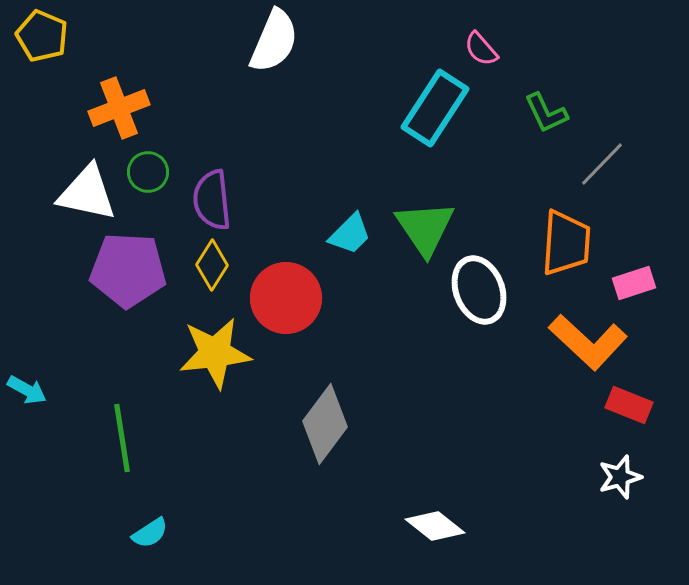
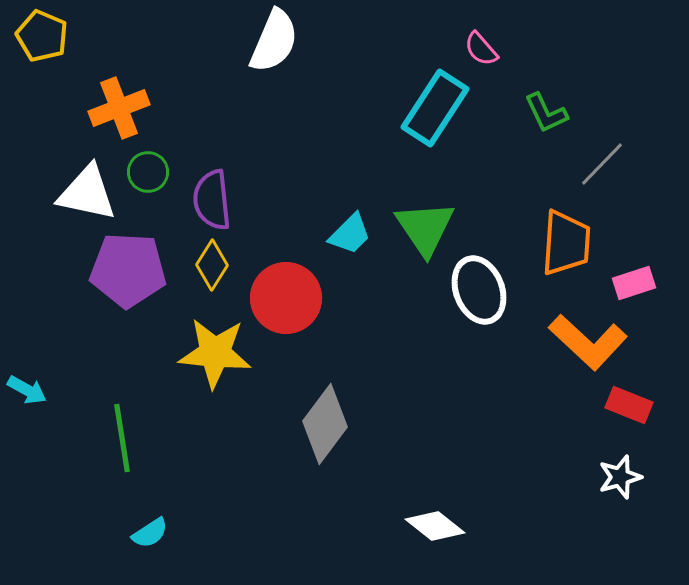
yellow star: rotated 12 degrees clockwise
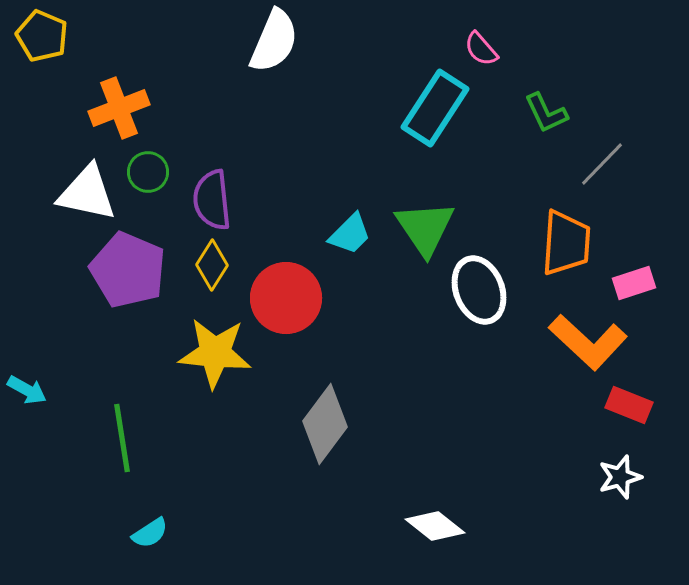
purple pentagon: rotated 20 degrees clockwise
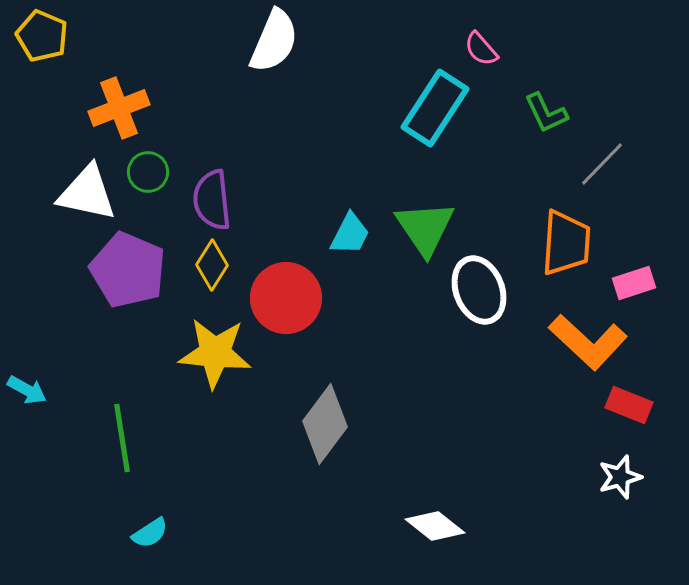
cyan trapezoid: rotated 18 degrees counterclockwise
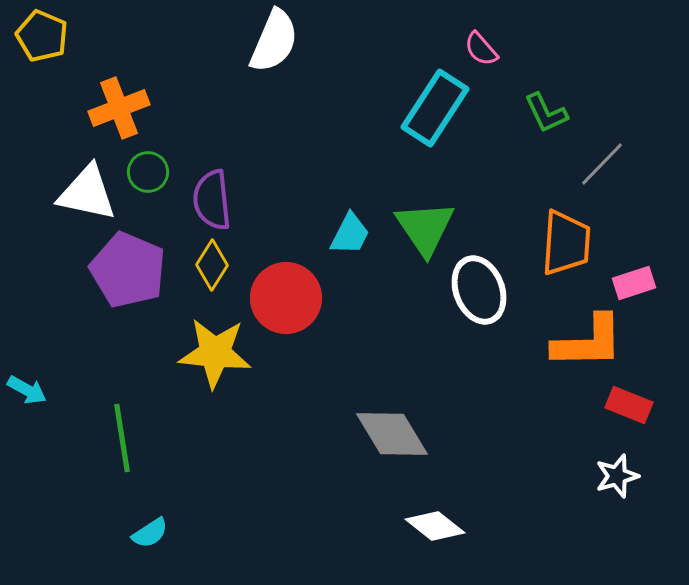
orange L-shape: rotated 44 degrees counterclockwise
gray diamond: moved 67 px right, 10 px down; rotated 68 degrees counterclockwise
white star: moved 3 px left, 1 px up
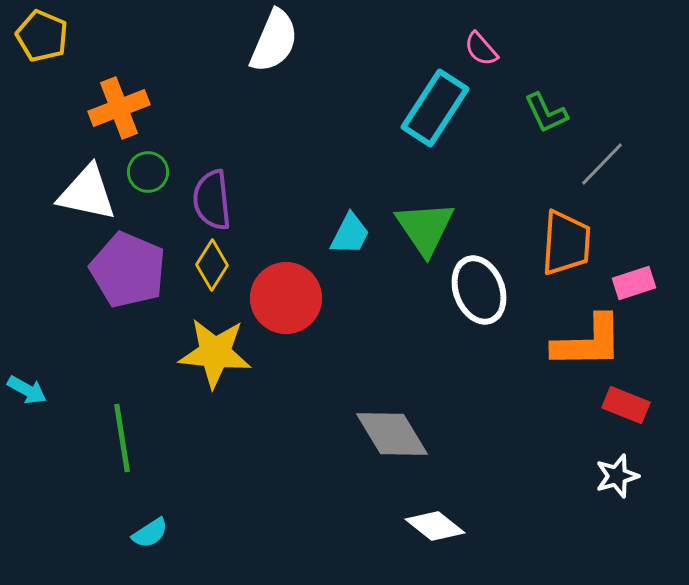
red rectangle: moved 3 px left
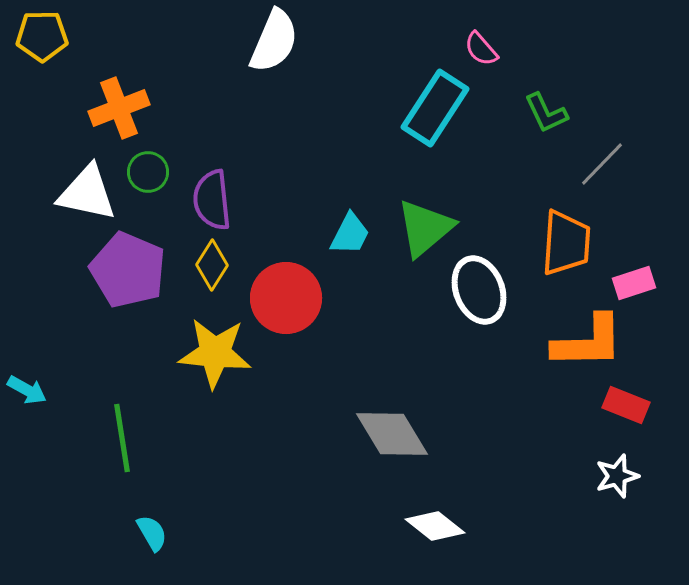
yellow pentagon: rotated 24 degrees counterclockwise
green triangle: rotated 24 degrees clockwise
cyan semicircle: moved 2 px right; rotated 87 degrees counterclockwise
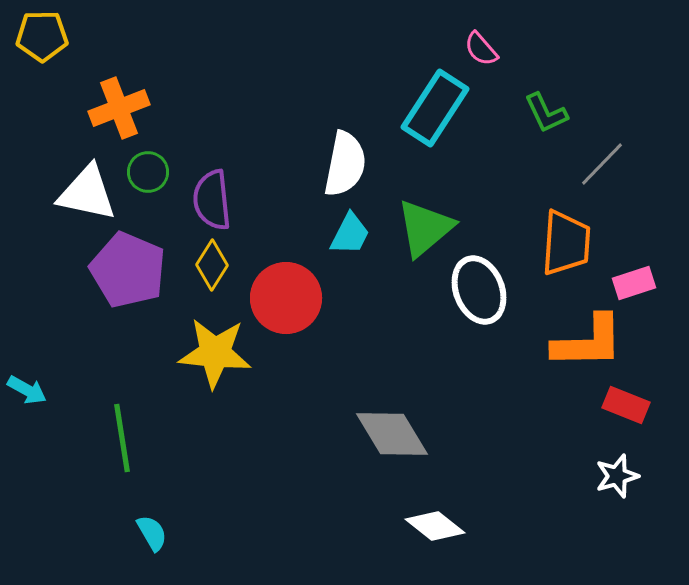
white semicircle: moved 71 px right, 123 px down; rotated 12 degrees counterclockwise
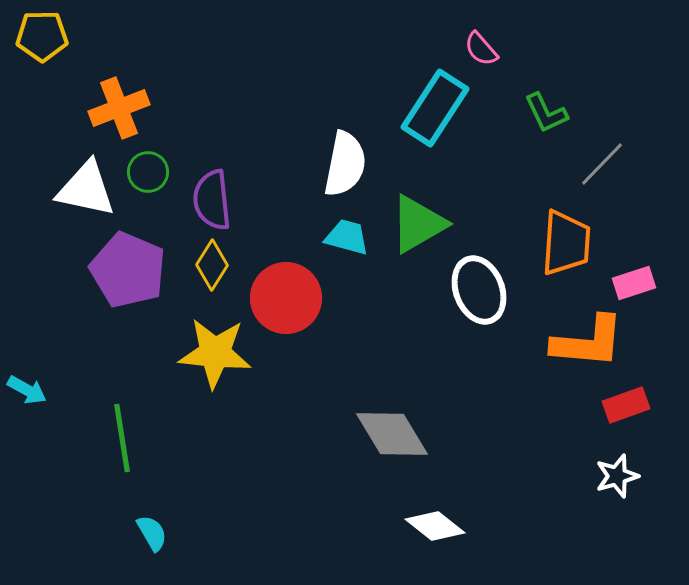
white triangle: moved 1 px left, 4 px up
green triangle: moved 7 px left, 4 px up; rotated 10 degrees clockwise
cyan trapezoid: moved 3 px left, 3 px down; rotated 102 degrees counterclockwise
orange L-shape: rotated 6 degrees clockwise
red rectangle: rotated 42 degrees counterclockwise
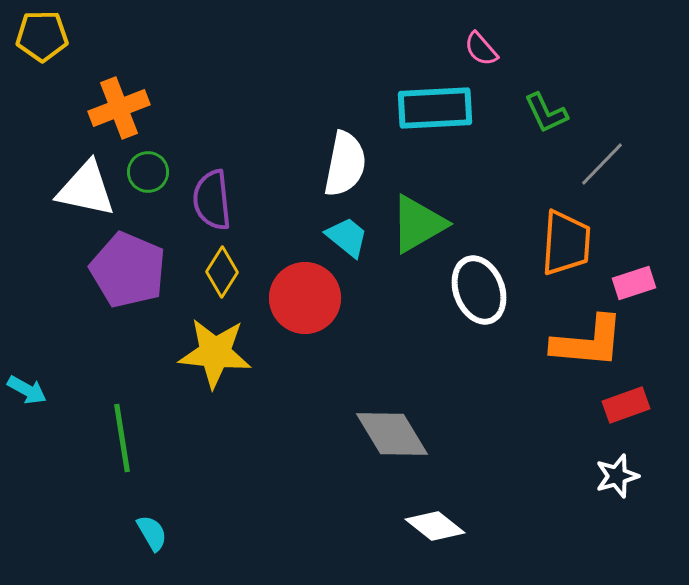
cyan rectangle: rotated 54 degrees clockwise
cyan trapezoid: rotated 24 degrees clockwise
yellow diamond: moved 10 px right, 7 px down
red circle: moved 19 px right
